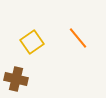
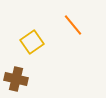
orange line: moved 5 px left, 13 px up
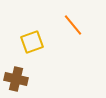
yellow square: rotated 15 degrees clockwise
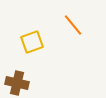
brown cross: moved 1 px right, 4 px down
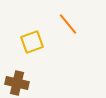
orange line: moved 5 px left, 1 px up
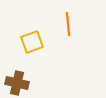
orange line: rotated 35 degrees clockwise
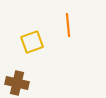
orange line: moved 1 px down
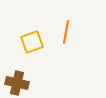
orange line: moved 2 px left, 7 px down; rotated 15 degrees clockwise
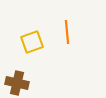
orange line: moved 1 px right; rotated 15 degrees counterclockwise
